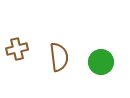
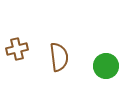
green circle: moved 5 px right, 4 px down
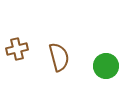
brown semicircle: rotated 8 degrees counterclockwise
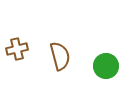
brown semicircle: moved 1 px right, 1 px up
